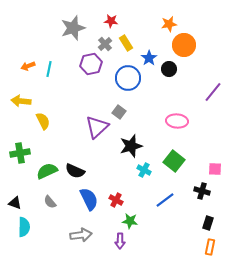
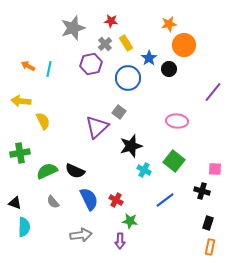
orange arrow: rotated 48 degrees clockwise
gray semicircle: moved 3 px right
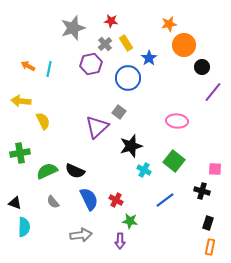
black circle: moved 33 px right, 2 px up
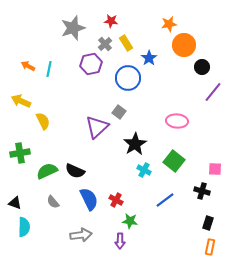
yellow arrow: rotated 18 degrees clockwise
black star: moved 4 px right, 2 px up; rotated 15 degrees counterclockwise
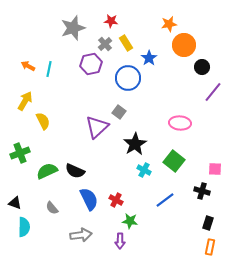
yellow arrow: moved 4 px right; rotated 96 degrees clockwise
pink ellipse: moved 3 px right, 2 px down
green cross: rotated 12 degrees counterclockwise
gray semicircle: moved 1 px left, 6 px down
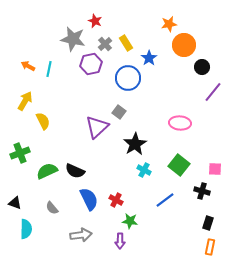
red star: moved 16 px left; rotated 16 degrees clockwise
gray star: moved 11 px down; rotated 30 degrees clockwise
green square: moved 5 px right, 4 px down
cyan semicircle: moved 2 px right, 2 px down
